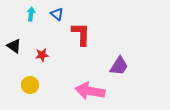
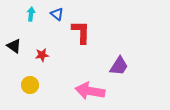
red L-shape: moved 2 px up
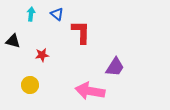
black triangle: moved 1 px left, 5 px up; rotated 21 degrees counterclockwise
purple trapezoid: moved 4 px left, 1 px down
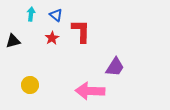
blue triangle: moved 1 px left, 1 px down
red L-shape: moved 1 px up
black triangle: rotated 28 degrees counterclockwise
red star: moved 10 px right, 17 px up; rotated 24 degrees counterclockwise
pink arrow: rotated 8 degrees counterclockwise
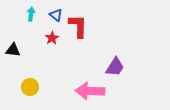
red L-shape: moved 3 px left, 5 px up
black triangle: moved 9 px down; rotated 21 degrees clockwise
yellow circle: moved 2 px down
